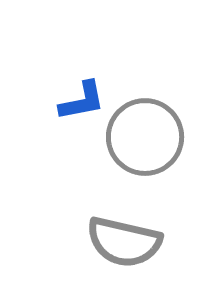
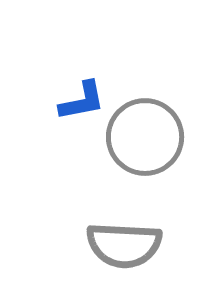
gray semicircle: moved 3 px down; rotated 10 degrees counterclockwise
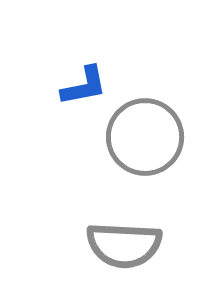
blue L-shape: moved 2 px right, 15 px up
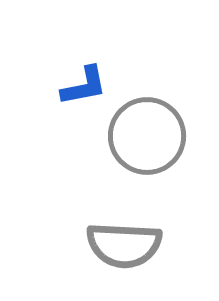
gray circle: moved 2 px right, 1 px up
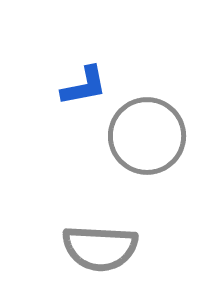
gray semicircle: moved 24 px left, 3 px down
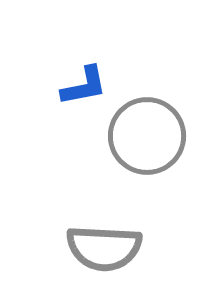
gray semicircle: moved 4 px right
